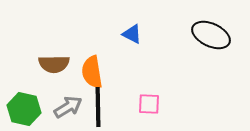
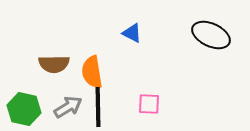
blue triangle: moved 1 px up
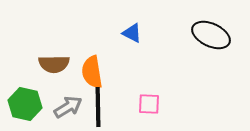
green hexagon: moved 1 px right, 5 px up
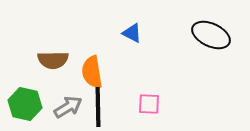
brown semicircle: moved 1 px left, 4 px up
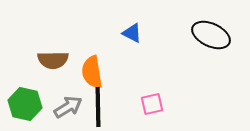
pink square: moved 3 px right; rotated 15 degrees counterclockwise
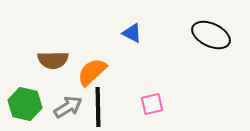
orange semicircle: rotated 56 degrees clockwise
